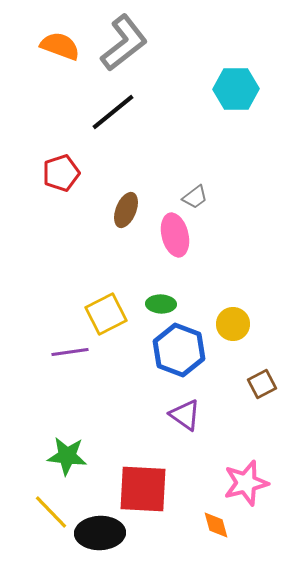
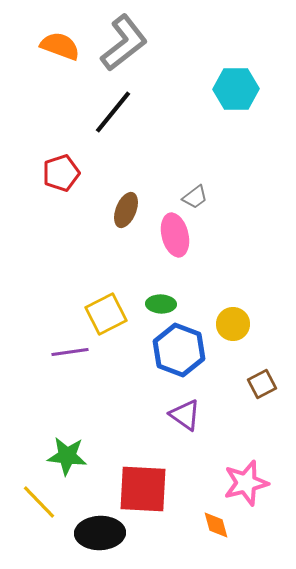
black line: rotated 12 degrees counterclockwise
yellow line: moved 12 px left, 10 px up
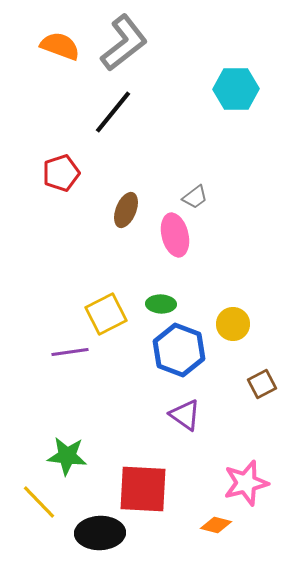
orange diamond: rotated 60 degrees counterclockwise
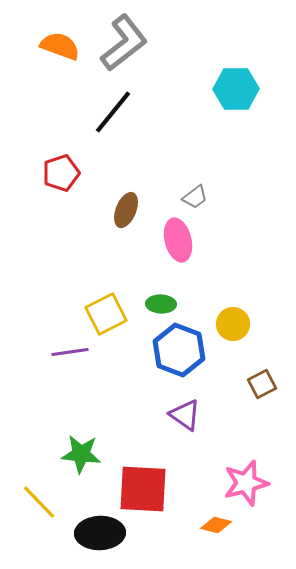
pink ellipse: moved 3 px right, 5 px down
green star: moved 14 px right, 2 px up
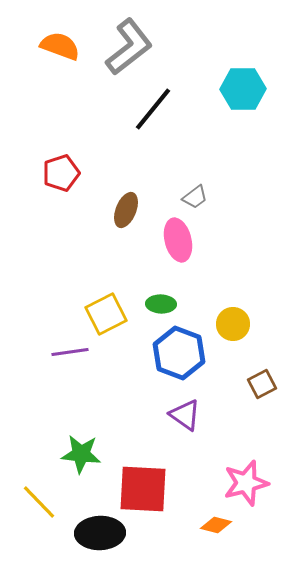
gray L-shape: moved 5 px right, 4 px down
cyan hexagon: moved 7 px right
black line: moved 40 px right, 3 px up
blue hexagon: moved 3 px down
